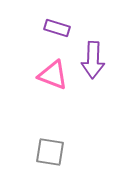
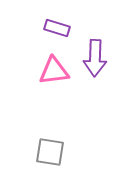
purple arrow: moved 2 px right, 2 px up
pink triangle: moved 1 px right, 4 px up; rotated 28 degrees counterclockwise
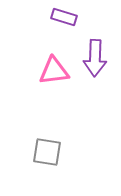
purple rectangle: moved 7 px right, 11 px up
gray square: moved 3 px left
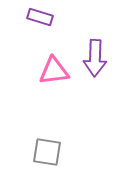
purple rectangle: moved 24 px left
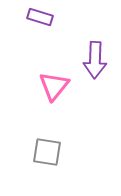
purple arrow: moved 2 px down
pink triangle: moved 15 px down; rotated 44 degrees counterclockwise
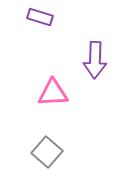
pink triangle: moved 1 px left, 7 px down; rotated 48 degrees clockwise
gray square: rotated 32 degrees clockwise
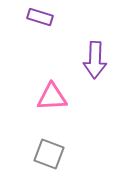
pink triangle: moved 1 px left, 4 px down
gray square: moved 2 px right, 2 px down; rotated 20 degrees counterclockwise
